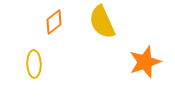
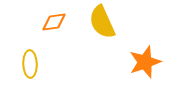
orange diamond: rotated 30 degrees clockwise
yellow ellipse: moved 4 px left
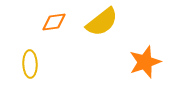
yellow semicircle: rotated 104 degrees counterclockwise
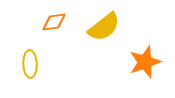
yellow semicircle: moved 2 px right, 5 px down
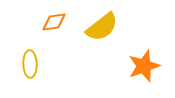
yellow semicircle: moved 2 px left
orange star: moved 1 px left, 4 px down
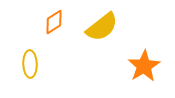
orange diamond: rotated 25 degrees counterclockwise
orange star: rotated 12 degrees counterclockwise
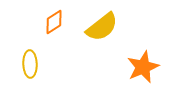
orange star: moved 1 px left, 1 px down; rotated 8 degrees clockwise
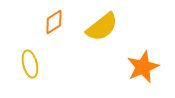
yellow ellipse: rotated 12 degrees counterclockwise
